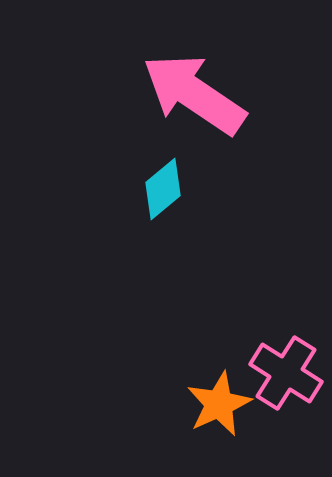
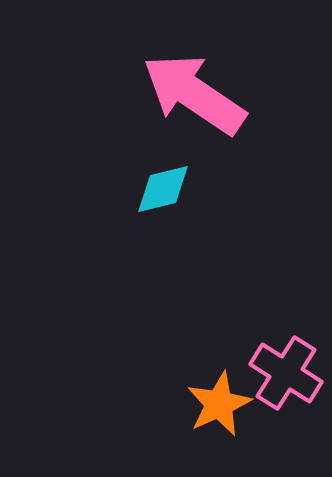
cyan diamond: rotated 26 degrees clockwise
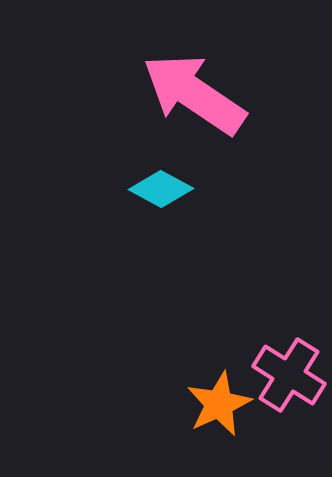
cyan diamond: moved 2 px left; rotated 42 degrees clockwise
pink cross: moved 3 px right, 2 px down
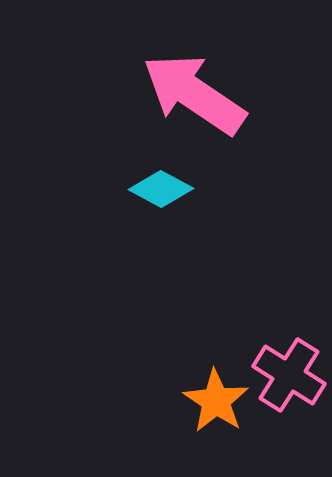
orange star: moved 3 px left, 3 px up; rotated 14 degrees counterclockwise
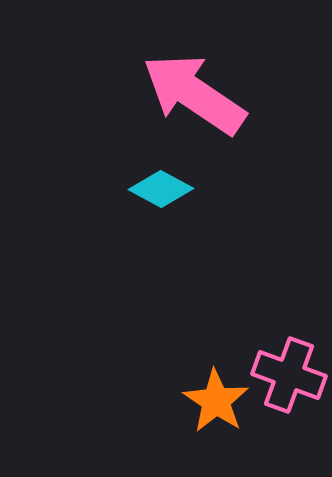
pink cross: rotated 12 degrees counterclockwise
